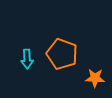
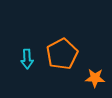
orange pentagon: rotated 24 degrees clockwise
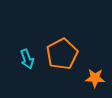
cyan arrow: rotated 18 degrees counterclockwise
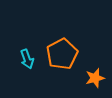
orange star: rotated 18 degrees counterclockwise
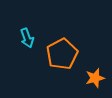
cyan arrow: moved 21 px up
